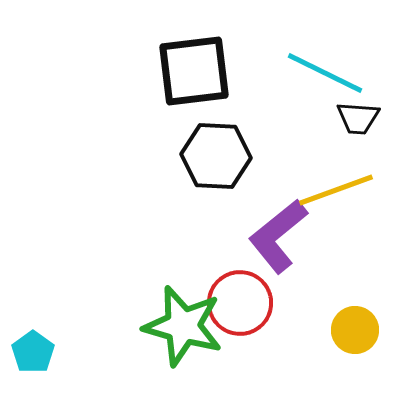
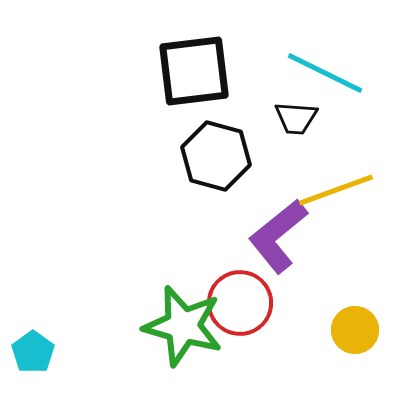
black trapezoid: moved 62 px left
black hexagon: rotated 12 degrees clockwise
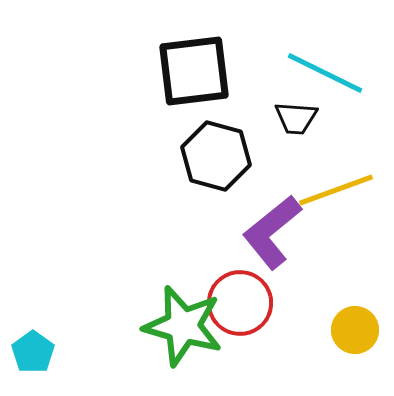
purple L-shape: moved 6 px left, 4 px up
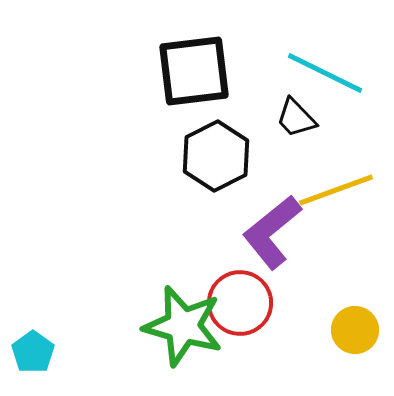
black trapezoid: rotated 42 degrees clockwise
black hexagon: rotated 18 degrees clockwise
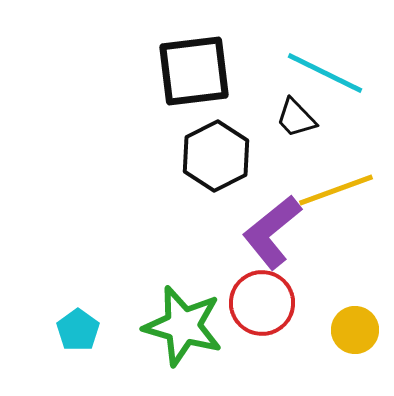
red circle: moved 22 px right
cyan pentagon: moved 45 px right, 22 px up
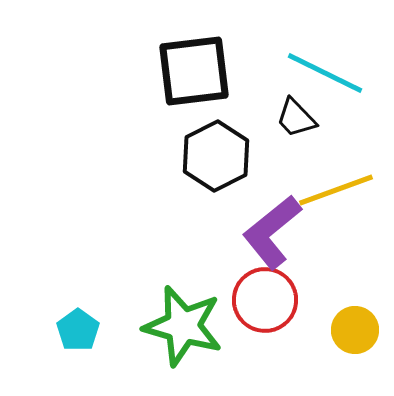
red circle: moved 3 px right, 3 px up
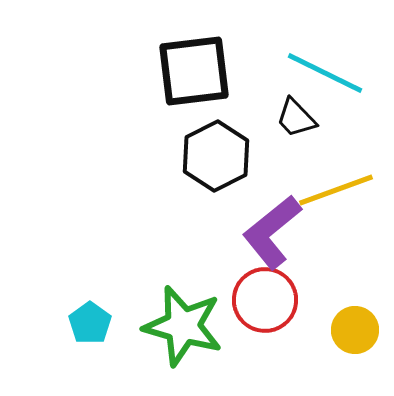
cyan pentagon: moved 12 px right, 7 px up
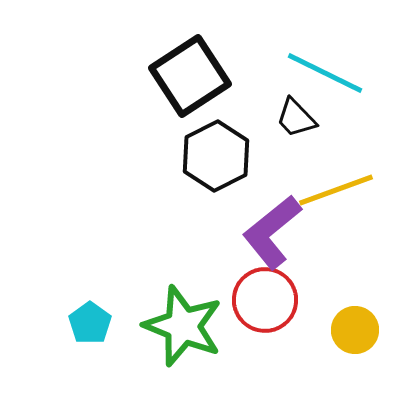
black square: moved 4 px left, 5 px down; rotated 26 degrees counterclockwise
green star: rotated 6 degrees clockwise
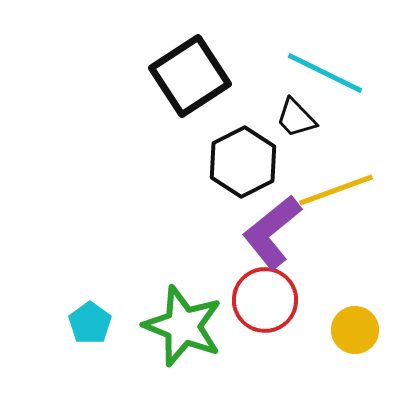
black hexagon: moved 27 px right, 6 px down
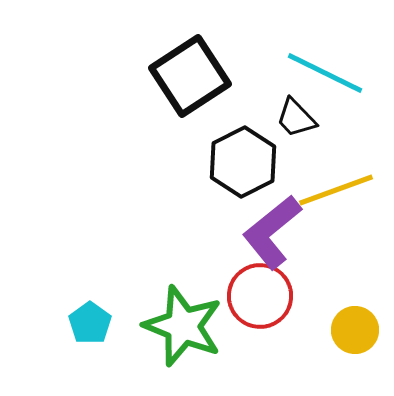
red circle: moved 5 px left, 4 px up
